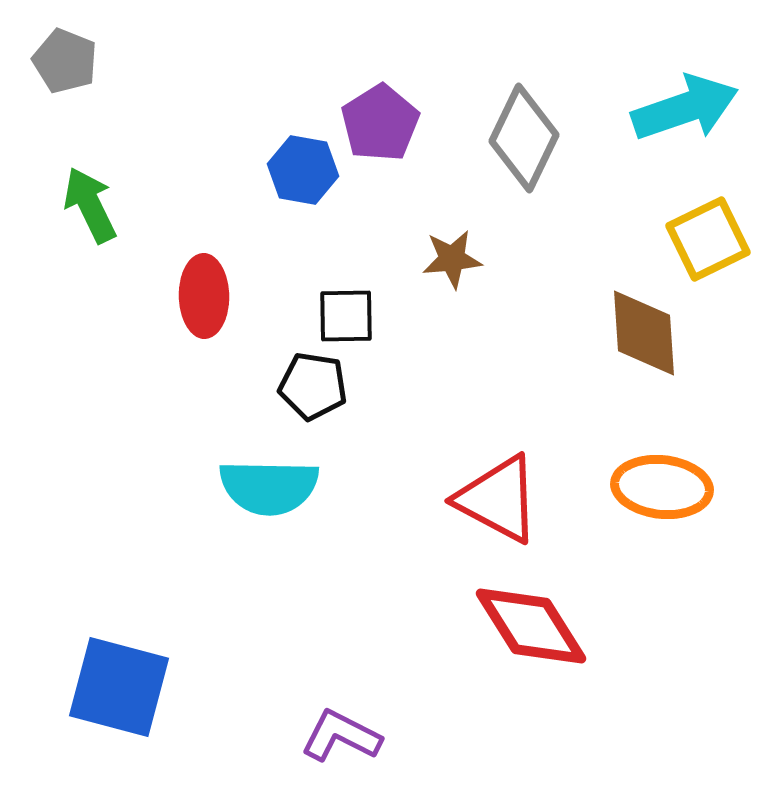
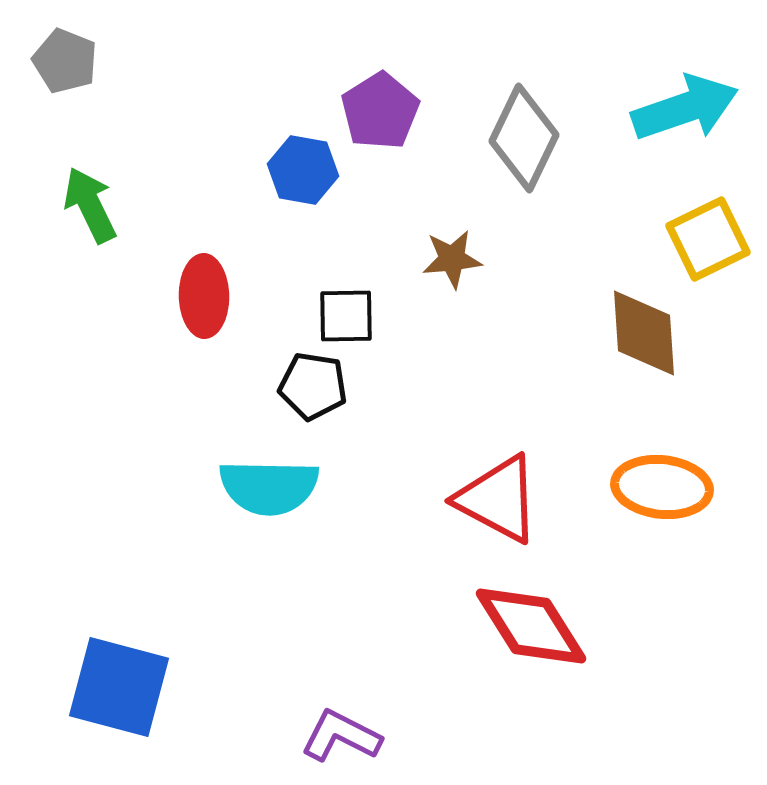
purple pentagon: moved 12 px up
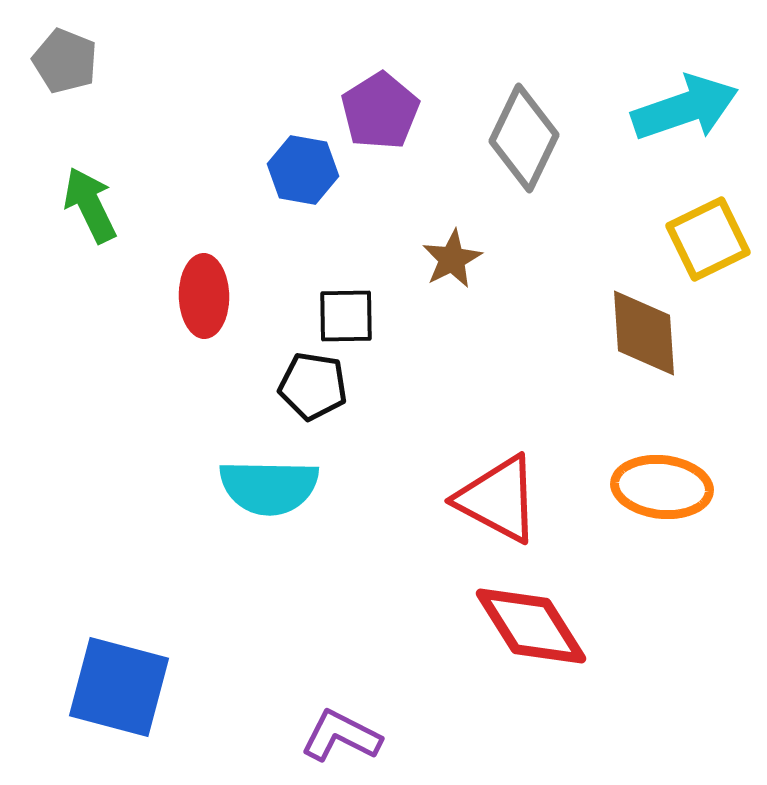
brown star: rotated 22 degrees counterclockwise
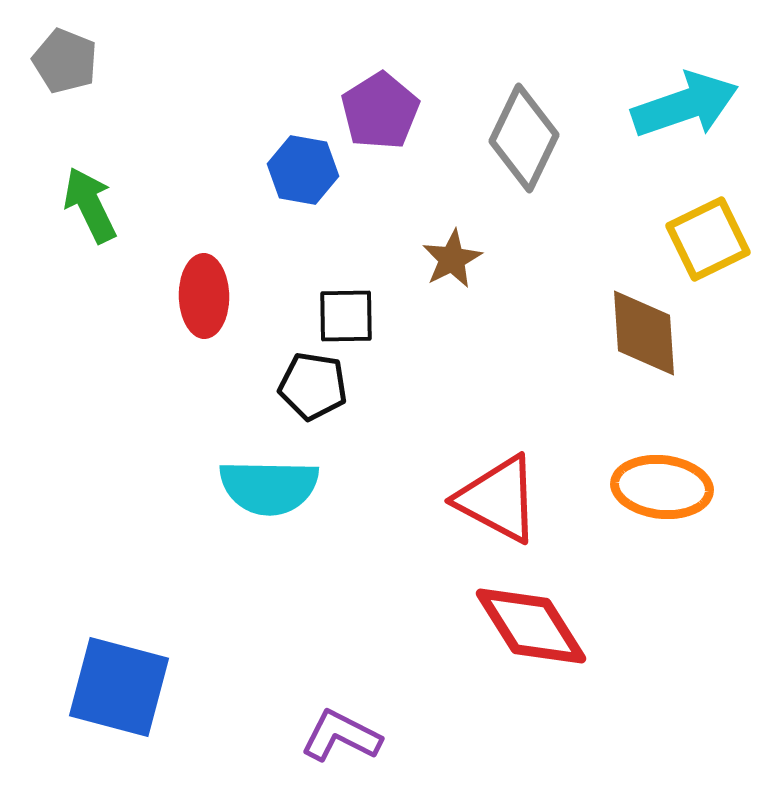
cyan arrow: moved 3 px up
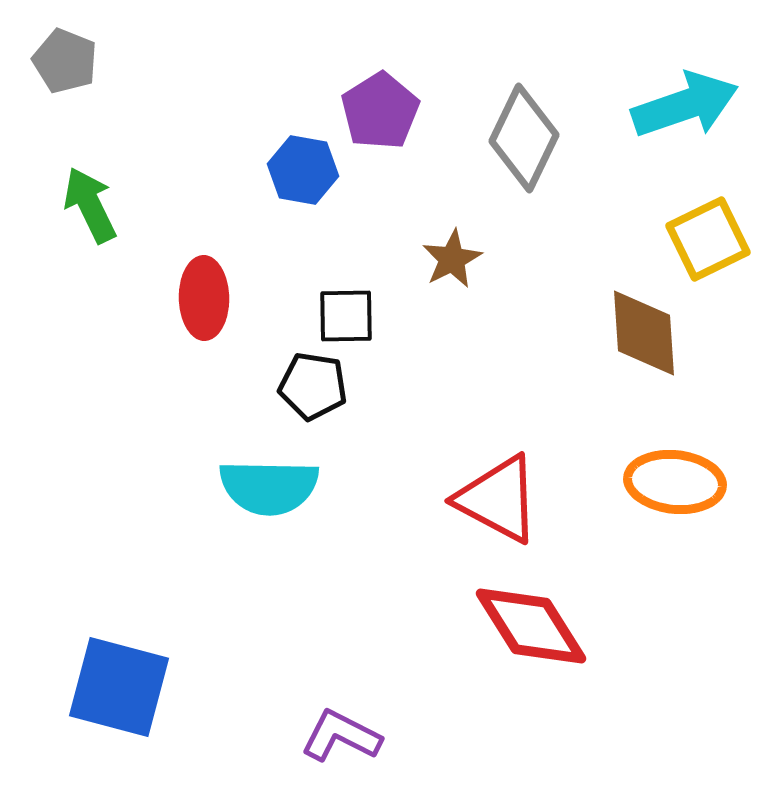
red ellipse: moved 2 px down
orange ellipse: moved 13 px right, 5 px up
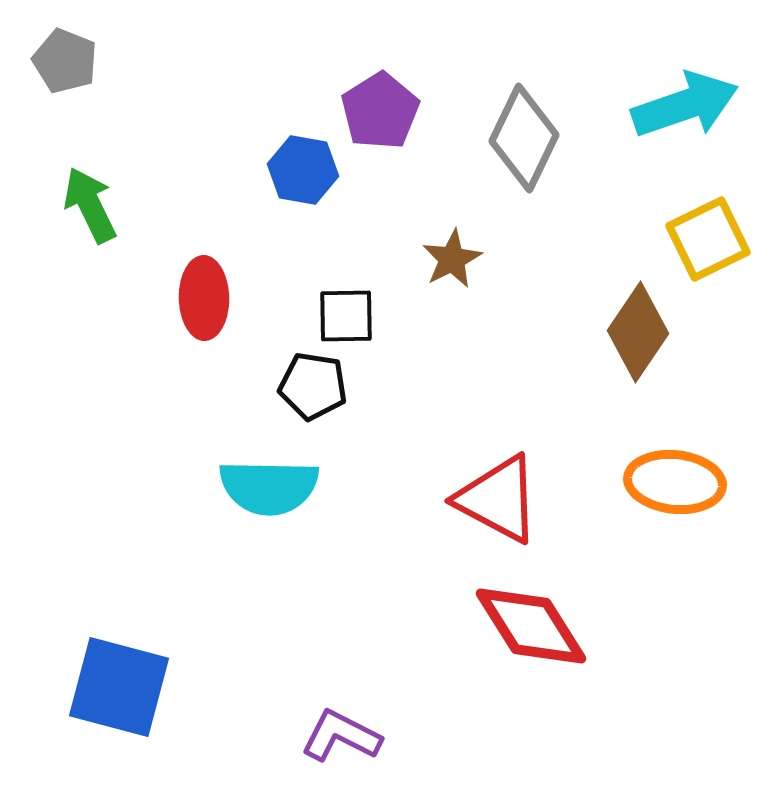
brown diamond: moved 6 px left, 1 px up; rotated 38 degrees clockwise
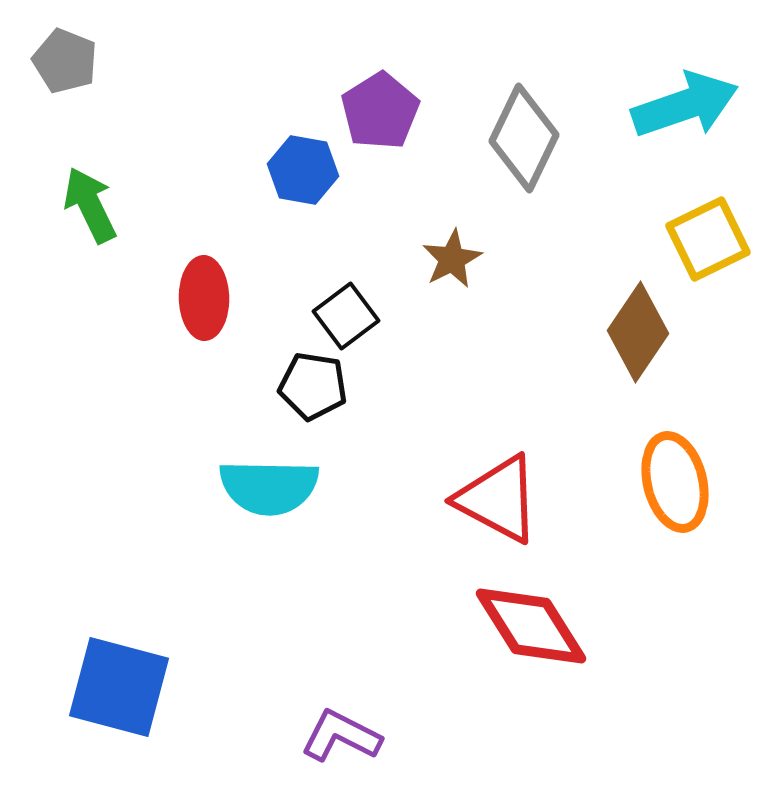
black square: rotated 36 degrees counterclockwise
orange ellipse: rotated 70 degrees clockwise
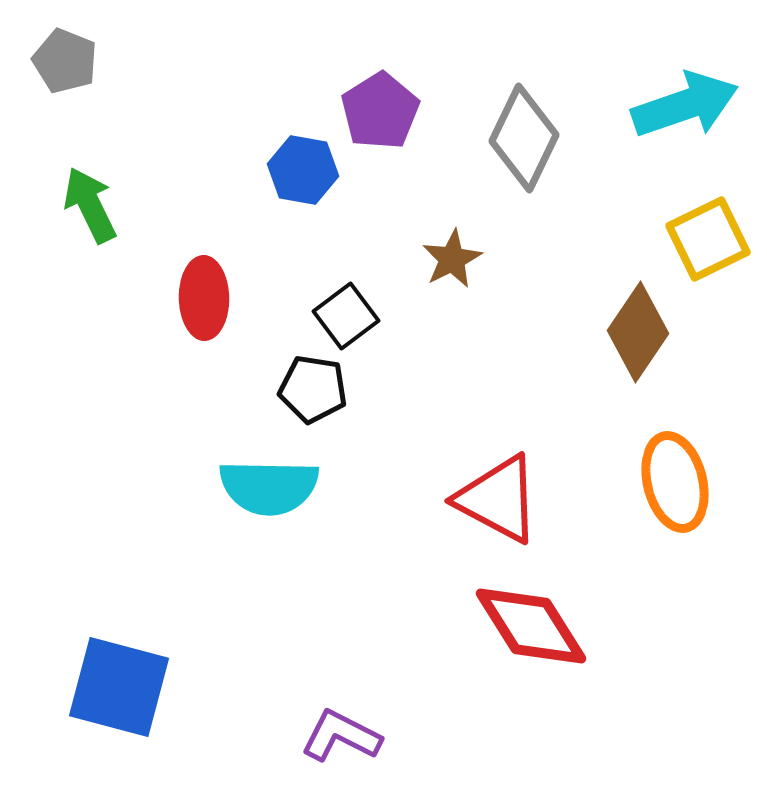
black pentagon: moved 3 px down
